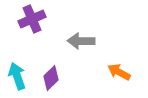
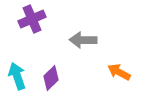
gray arrow: moved 2 px right, 1 px up
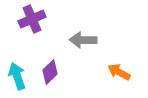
purple diamond: moved 1 px left, 6 px up
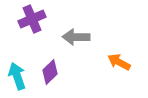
gray arrow: moved 7 px left, 3 px up
orange arrow: moved 10 px up
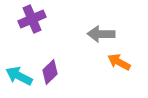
gray arrow: moved 25 px right, 3 px up
cyan arrow: moved 2 px right; rotated 44 degrees counterclockwise
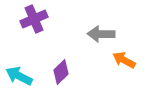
purple cross: moved 2 px right
orange arrow: moved 5 px right, 2 px up
purple diamond: moved 11 px right
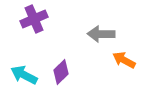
cyan arrow: moved 5 px right, 1 px up
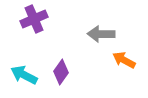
purple diamond: rotated 10 degrees counterclockwise
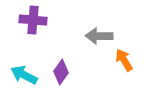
purple cross: moved 1 px left, 1 px down; rotated 28 degrees clockwise
gray arrow: moved 2 px left, 2 px down
orange arrow: rotated 30 degrees clockwise
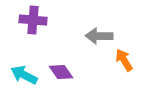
purple diamond: rotated 70 degrees counterclockwise
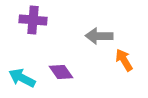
cyan arrow: moved 2 px left, 3 px down
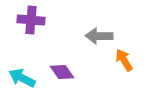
purple cross: moved 2 px left
purple diamond: moved 1 px right
